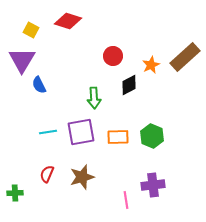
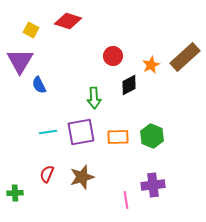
purple triangle: moved 2 px left, 1 px down
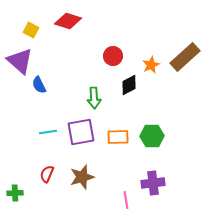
purple triangle: rotated 20 degrees counterclockwise
green hexagon: rotated 25 degrees counterclockwise
purple cross: moved 2 px up
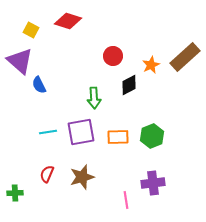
green hexagon: rotated 20 degrees counterclockwise
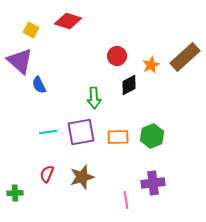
red circle: moved 4 px right
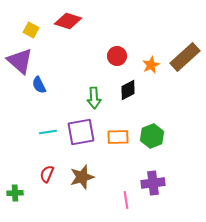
black diamond: moved 1 px left, 5 px down
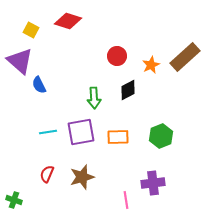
green hexagon: moved 9 px right
green cross: moved 1 px left, 7 px down; rotated 21 degrees clockwise
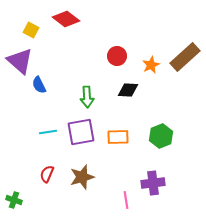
red diamond: moved 2 px left, 2 px up; rotated 20 degrees clockwise
black diamond: rotated 30 degrees clockwise
green arrow: moved 7 px left, 1 px up
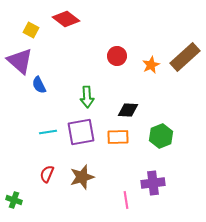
black diamond: moved 20 px down
